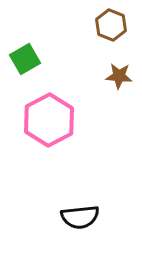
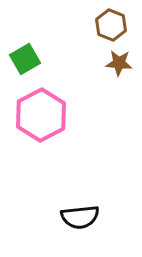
brown star: moved 13 px up
pink hexagon: moved 8 px left, 5 px up
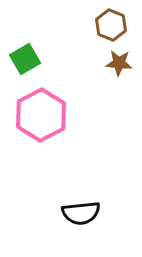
black semicircle: moved 1 px right, 4 px up
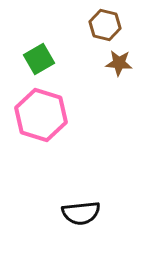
brown hexagon: moved 6 px left; rotated 8 degrees counterclockwise
green square: moved 14 px right
pink hexagon: rotated 15 degrees counterclockwise
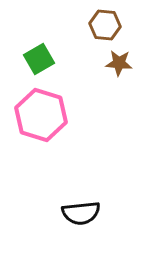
brown hexagon: rotated 8 degrees counterclockwise
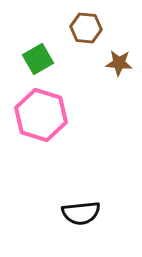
brown hexagon: moved 19 px left, 3 px down
green square: moved 1 px left
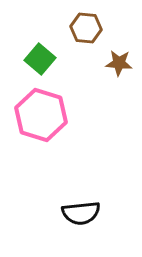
green square: moved 2 px right; rotated 20 degrees counterclockwise
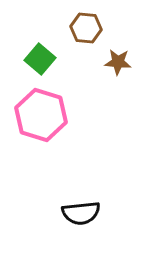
brown star: moved 1 px left, 1 px up
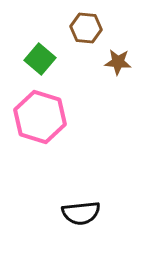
pink hexagon: moved 1 px left, 2 px down
